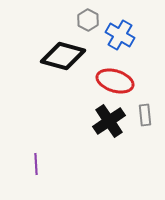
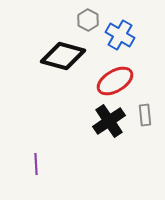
red ellipse: rotated 48 degrees counterclockwise
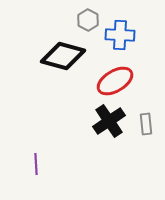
blue cross: rotated 28 degrees counterclockwise
gray rectangle: moved 1 px right, 9 px down
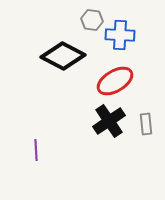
gray hexagon: moved 4 px right; rotated 20 degrees counterclockwise
black diamond: rotated 12 degrees clockwise
purple line: moved 14 px up
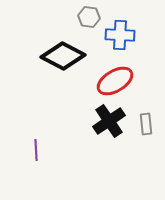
gray hexagon: moved 3 px left, 3 px up
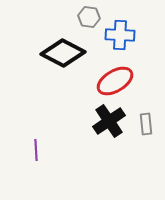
black diamond: moved 3 px up
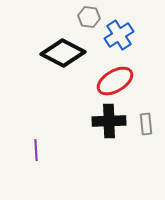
blue cross: moved 1 px left; rotated 36 degrees counterclockwise
black cross: rotated 32 degrees clockwise
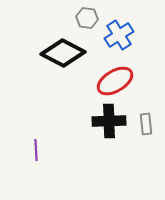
gray hexagon: moved 2 px left, 1 px down
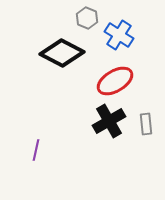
gray hexagon: rotated 15 degrees clockwise
blue cross: rotated 24 degrees counterclockwise
black diamond: moved 1 px left
black cross: rotated 28 degrees counterclockwise
purple line: rotated 15 degrees clockwise
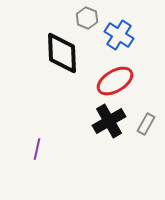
black diamond: rotated 60 degrees clockwise
gray rectangle: rotated 35 degrees clockwise
purple line: moved 1 px right, 1 px up
